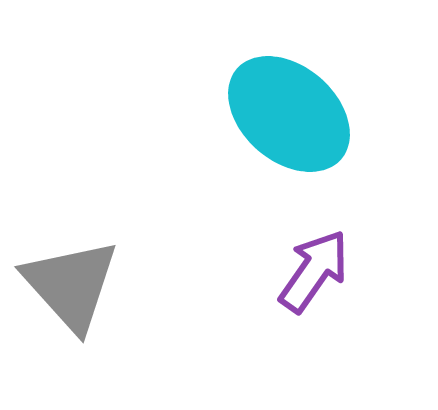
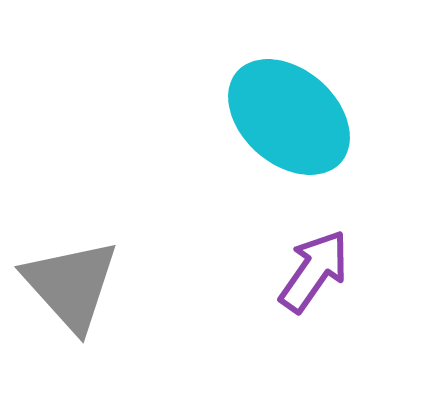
cyan ellipse: moved 3 px down
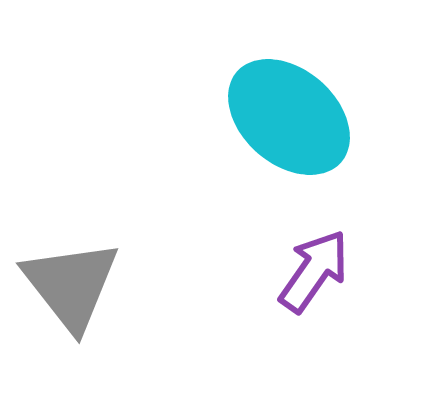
gray triangle: rotated 4 degrees clockwise
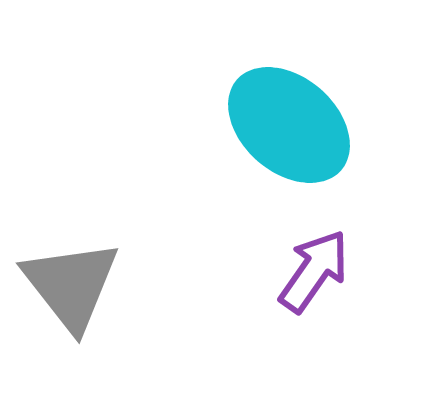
cyan ellipse: moved 8 px down
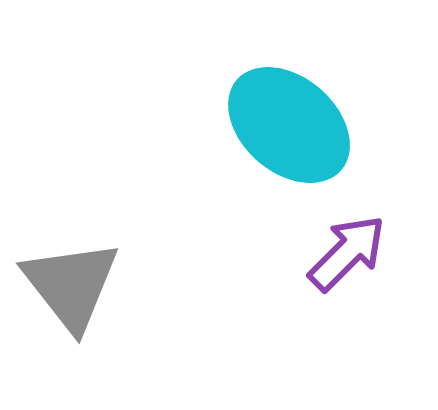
purple arrow: moved 33 px right, 18 px up; rotated 10 degrees clockwise
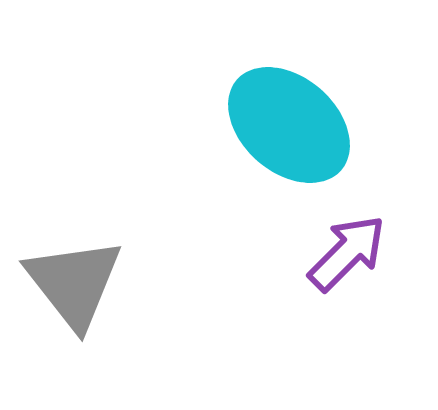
gray triangle: moved 3 px right, 2 px up
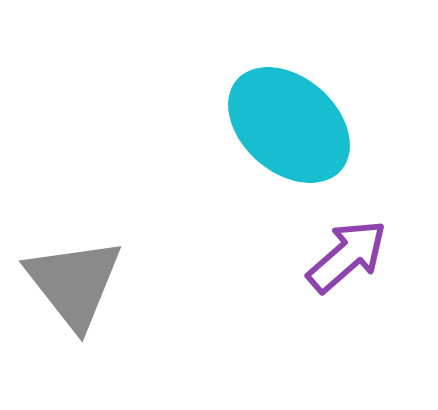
purple arrow: moved 3 px down; rotated 4 degrees clockwise
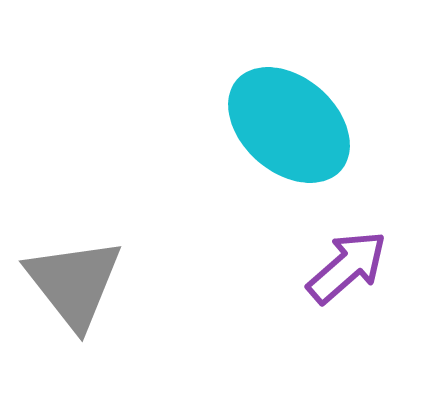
purple arrow: moved 11 px down
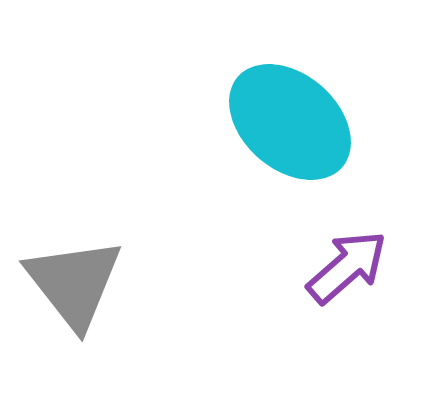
cyan ellipse: moved 1 px right, 3 px up
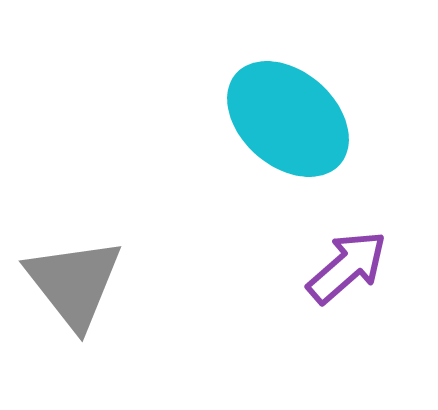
cyan ellipse: moved 2 px left, 3 px up
